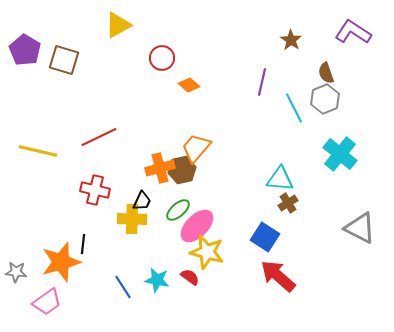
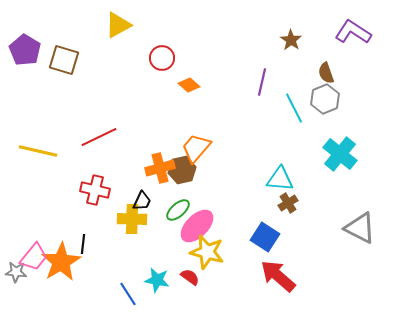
orange star: rotated 15 degrees counterclockwise
blue line: moved 5 px right, 7 px down
pink trapezoid: moved 13 px left, 45 px up; rotated 16 degrees counterclockwise
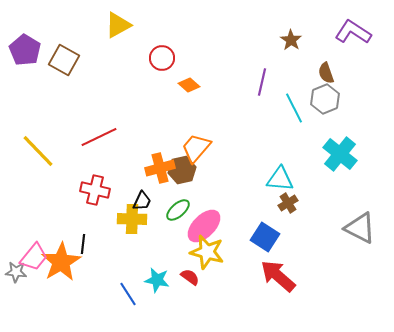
brown square: rotated 12 degrees clockwise
yellow line: rotated 33 degrees clockwise
pink ellipse: moved 7 px right
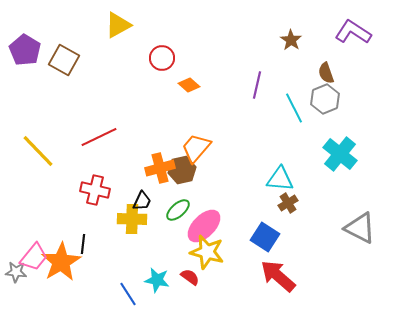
purple line: moved 5 px left, 3 px down
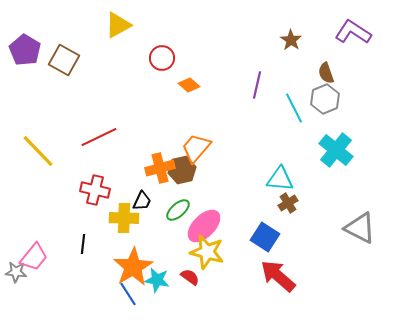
cyan cross: moved 4 px left, 4 px up
yellow cross: moved 8 px left, 1 px up
orange star: moved 72 px right, 5 px down
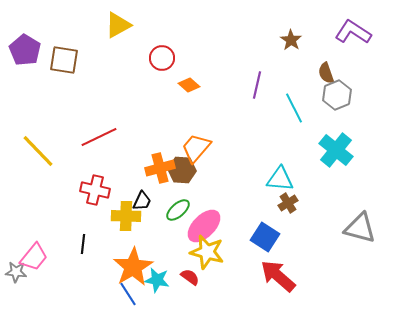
brown square: rotated 20 degrees counterclockwise
gray hexagon: moved 12 px right, 4 px up
brown hexagon: rotated 16 degrees clockwise
yellow cross: moved 2 px right, 2 px up
gray triangle: rotated 12 degrees counterclockwise
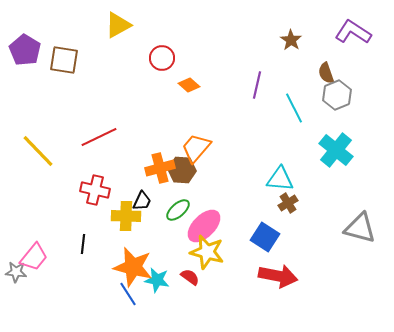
orange star: rotated 27 degrees counterclockwise
red arrow: rotated 150 degrees clockwise
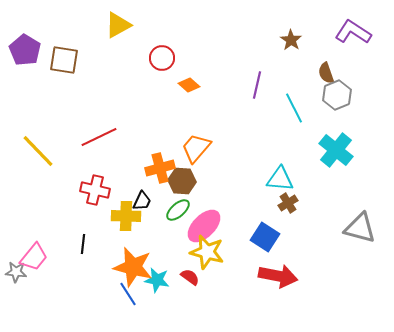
brown hexagon: moved 11 px down
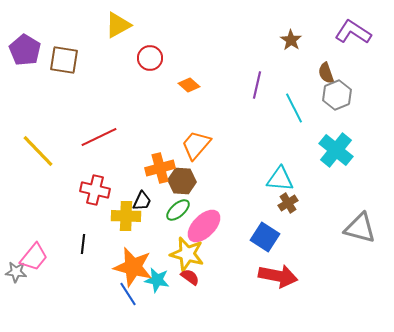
red circle: moved 12 px left
orange trapezoid: moved 3 px up
yellow star: moved 20 px left, 2 px down
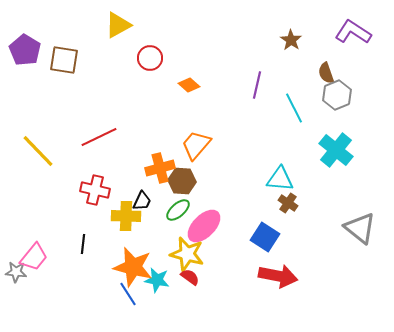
brown cross: rotated 24 degrees counterclockwise
gray triangle: rotated 24 degrees clockwise
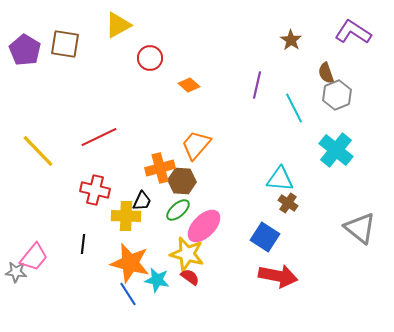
brown square: moved 1 px right, 16 px up
orange star: moved 3 px left, 4 px up
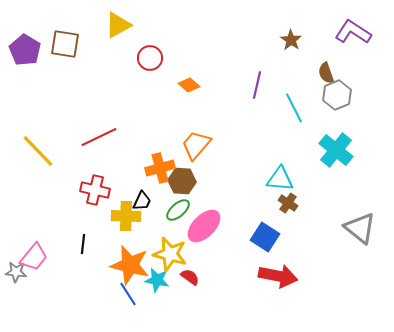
yellow star: moved 17 px left
orange star: moved 2 px down
